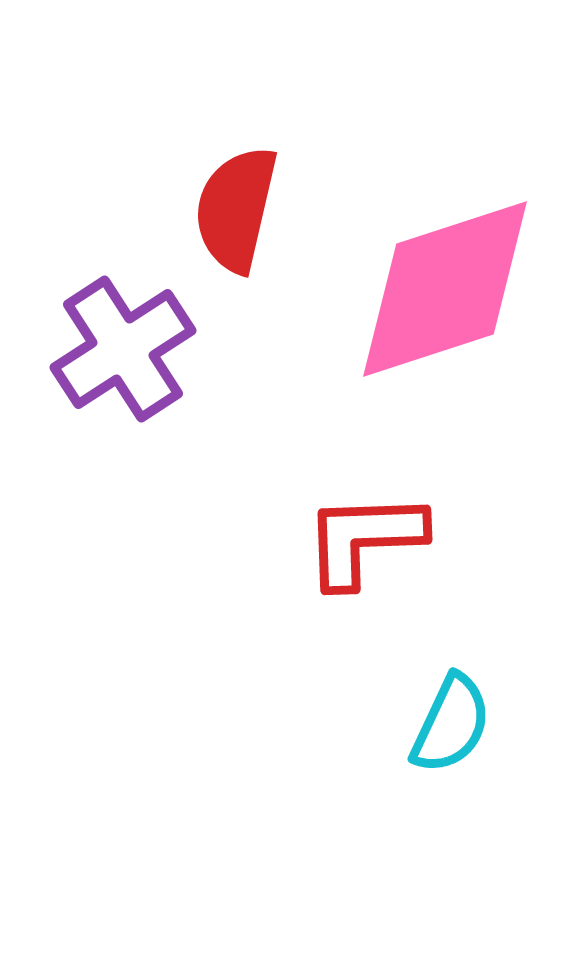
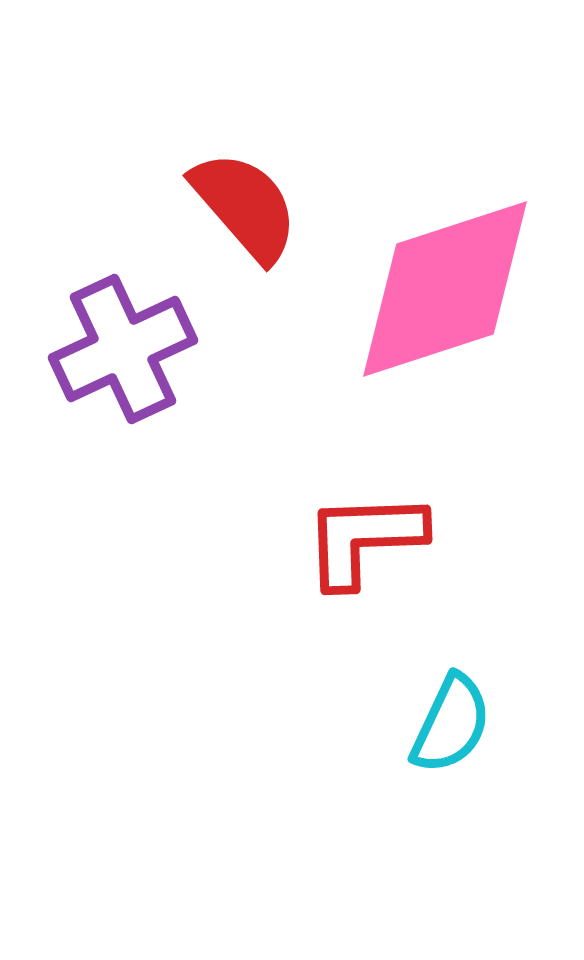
red semicircle: moved 9 px right, 3 px up; rotated 126 degrees clockwise
purple cross: rotated 8 degrees clockwise
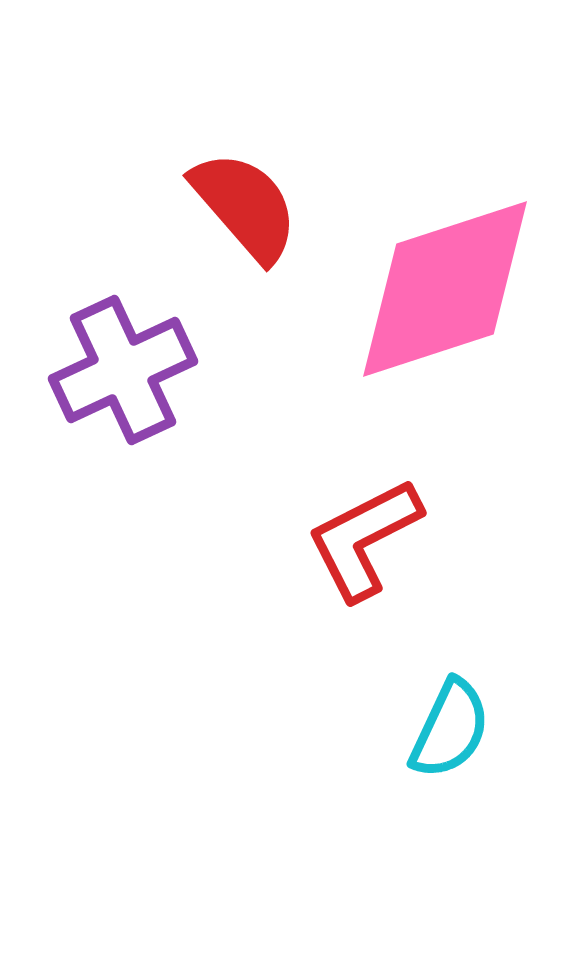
purple cross: moved 21 px down
red L-shape: rotated 25 degrees counterclockwise
cyan semicircle: moved 1 px left, 5 px down
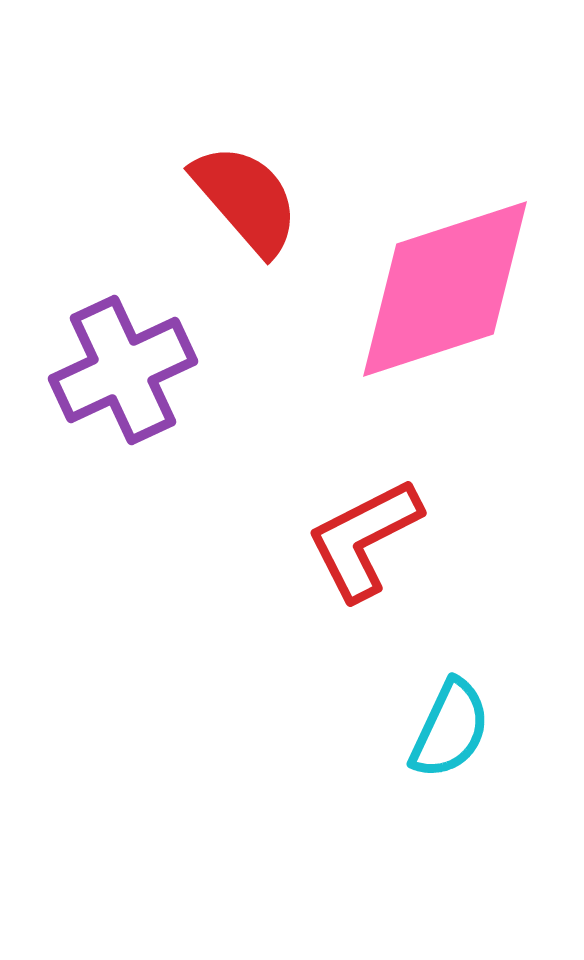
red semicircle: moved 1 px right, 7 px up
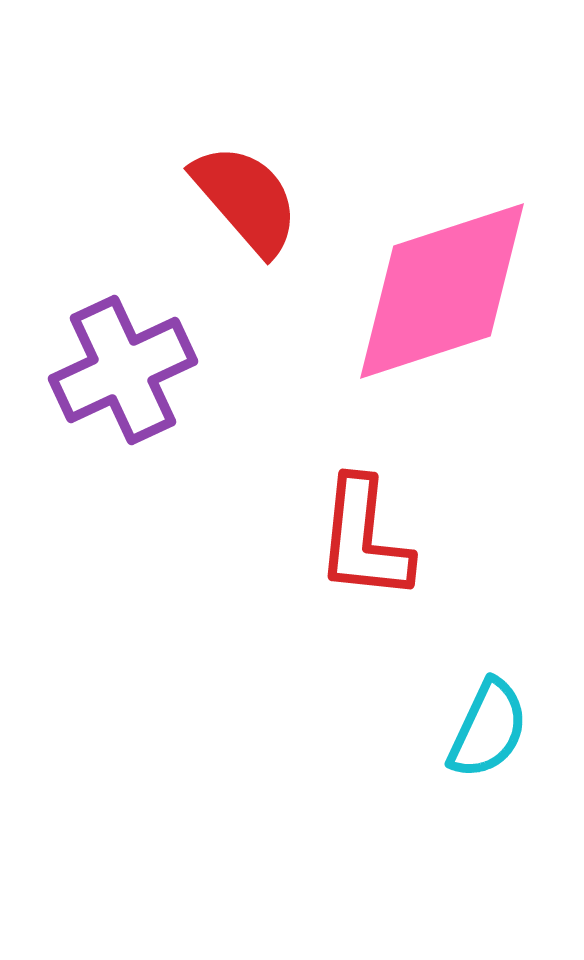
pink diamond: moved 3 px left, 2 px down
red L-shape: rotated 57 degrees counterclockwise
cyan semicircle: moved 38 px right
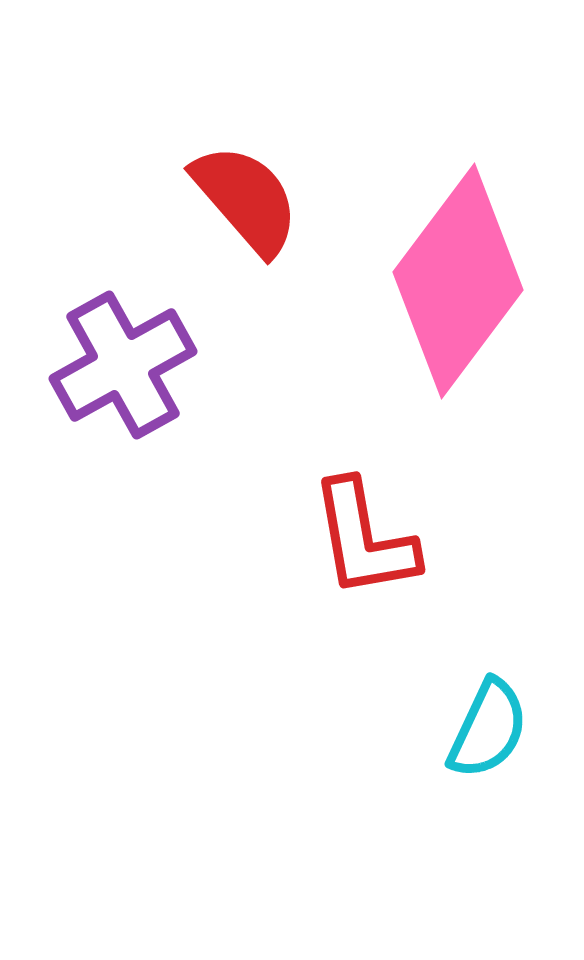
pink diamond: moved 16 px right, 10 px up; rotated 35 degrees counterclockwise
purple cross: moved 5 px up; rotated 4 degrees counterclockwise
red L-shape: rotated 16 degrees counterclockwise
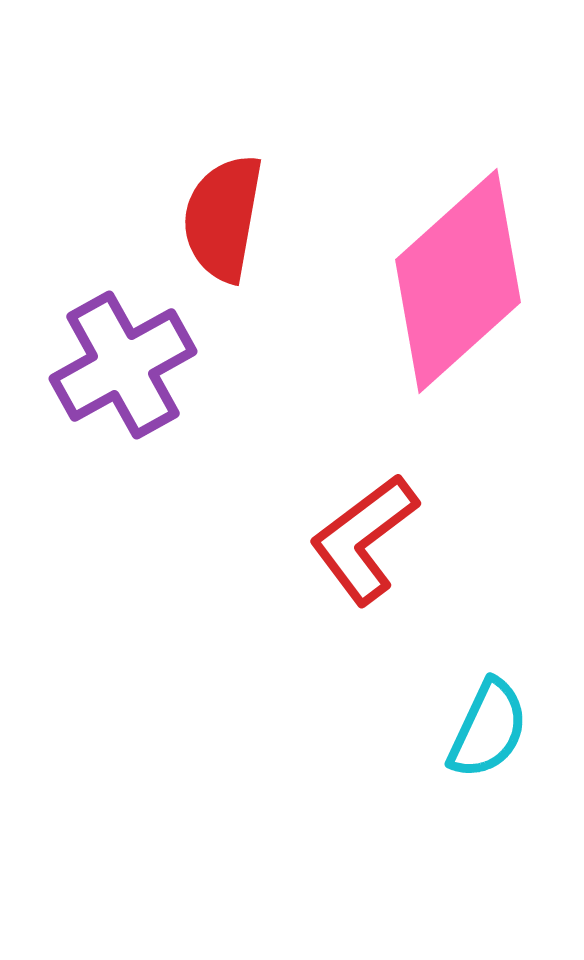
red semicircle: moved 23 px left, 19 px down; rotated 129 degrees counterclockwise
pink diamond: rotated 11 degrees clockwise
red L-shape: rotated 63 degrees clockwise
